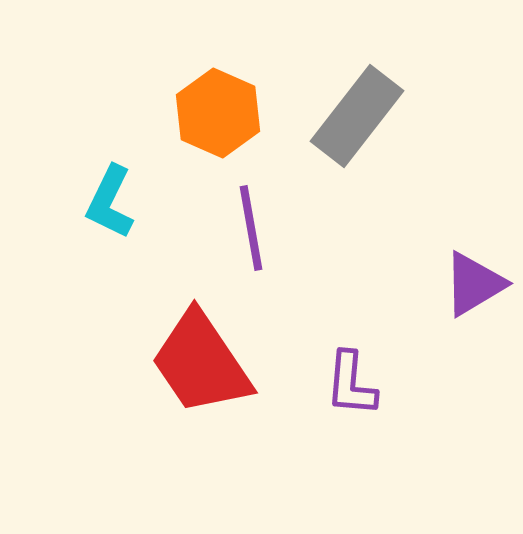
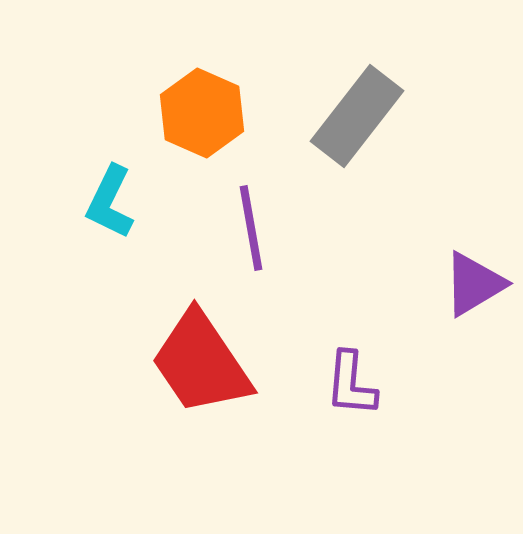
orange hexagon: moved 16 px left
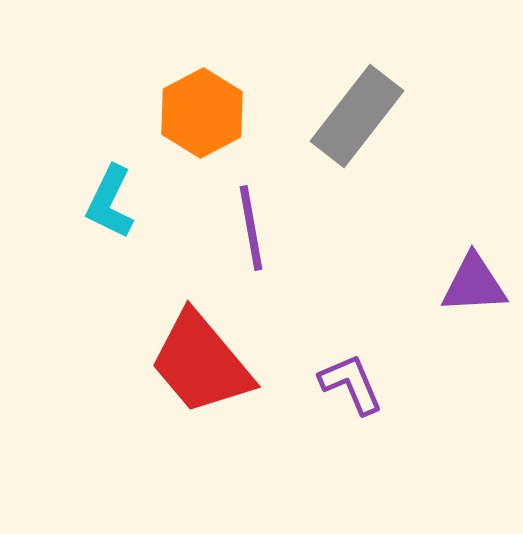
orange hexagon: rotated 8 degrees clockwise
purple triangle: rotated 28 degrees clockwise
red trapezoid: rotated 6 degrees counterclockwise
purple L-shape: rotated 152 degrees clockwise
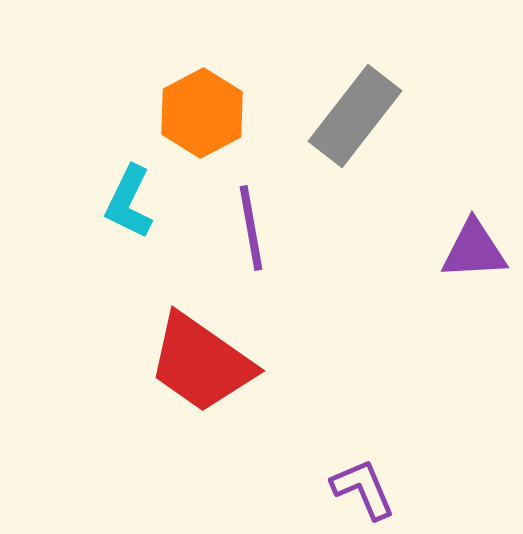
gray rectangle: moved 2 px left
cyan L-shape: moved 19 px right
purple triangle: moved 34 px up
red trapezoid: rotated 15 degrees counterclockwise
purple L-shape: moved 12 px right, 105 px down
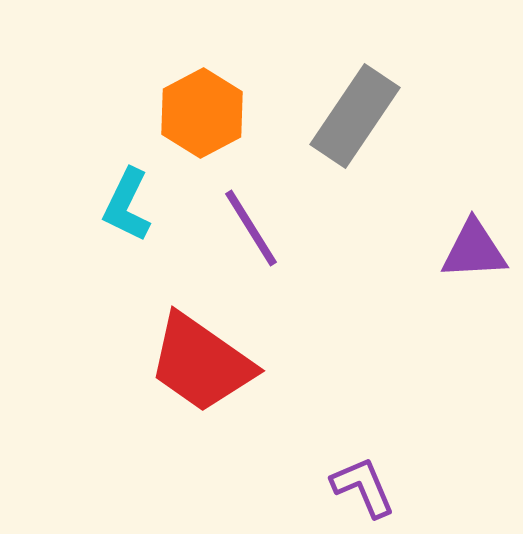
gray rectangle: rotated 4 degrees counterclockwise
cyan L-shape: moved 2 px left, 3 px down
purple line: rotated 22 degrees counterclockwise
purple L-shape: moved 2 px up
